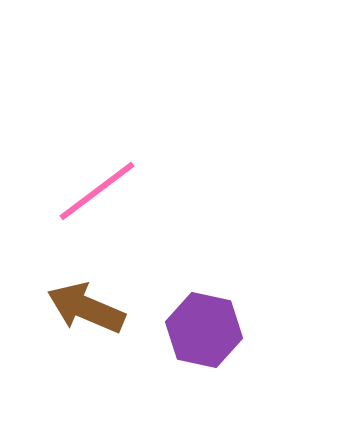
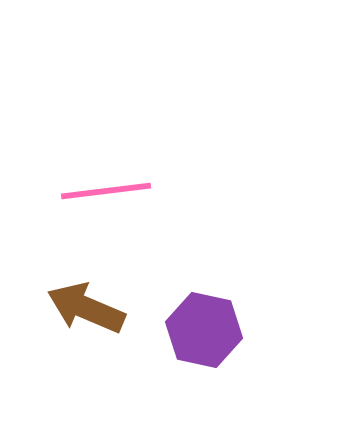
pink line: moved 9 px right; rotated 30 degrees clockwise
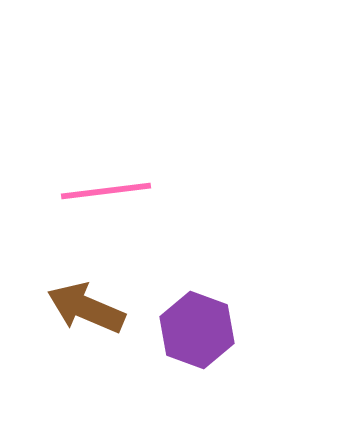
purple hexagon: moved 7 px left; rotated 8 degrees clockwise
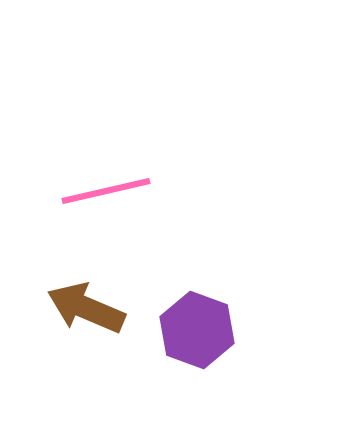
pink line: rotated 6 degrees counterclockwise
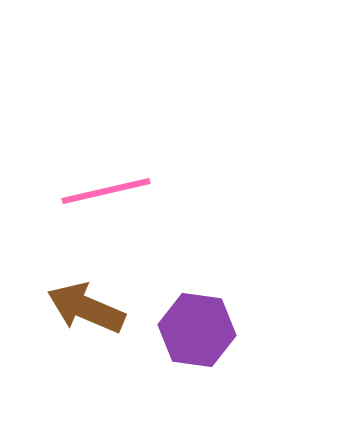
purple hexagon: rotated 12 degrees counterclockwise
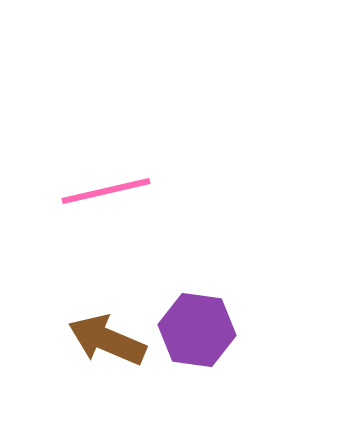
brown arrow: moved 21 px right, 32 px down
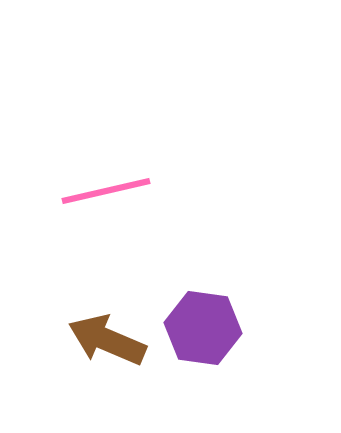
purple hexagon: moved 6 px right, 2 px up
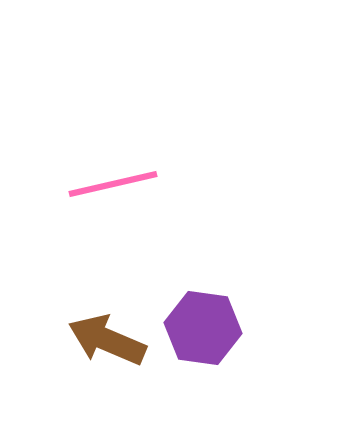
pink line: moved 7 px right, 7 px up
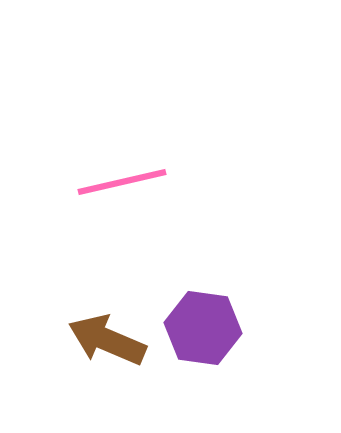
pink line: moved 9 px right, 2 px up
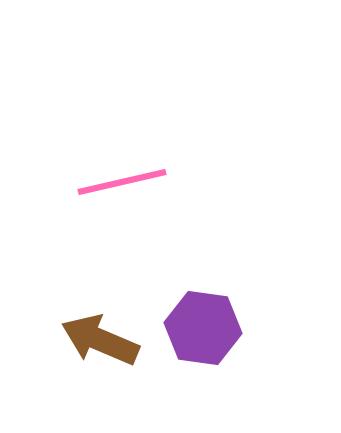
brown arrow: moved 7 px left
